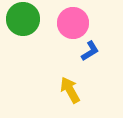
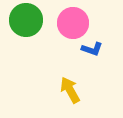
green circle: moved 3 px right, 1 px down
blue L-shape: moved 2 px right, 2 px up; rotated 50 degrees clockwise
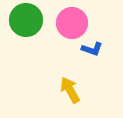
pink circle: moved 1 px left
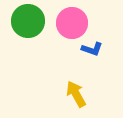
green circle: moved 2 px right, 1 px down
yellow arrow: moved 6 px right, 4 px down
